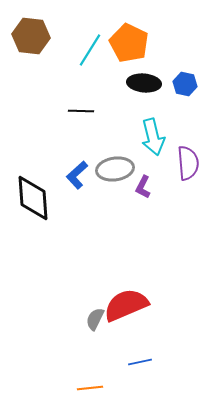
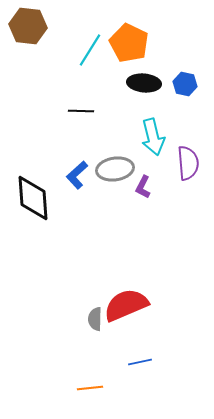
brown hexagon: moved 3 px left, 10 px up
gray semicircle: rotated 25 degrees counterclockwise
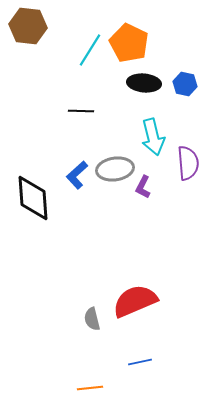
red semicircle: moved 9 px right, 4 px up
gray semicircle: moved 3 px left; rotated 15 degrees counterclockwise
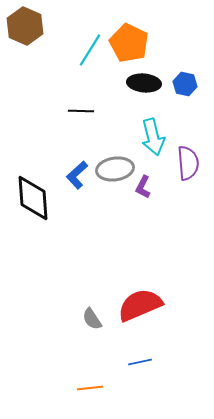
brown hexagon: moved 3 px left; rotated 18 degrees clockwise
red semicircle: moved 5 px right, 4 px down
gray semicircle: rotated 20 degrees counterclockwise
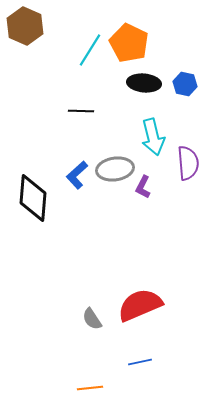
black diamond: rotated 9 degrees clockwise
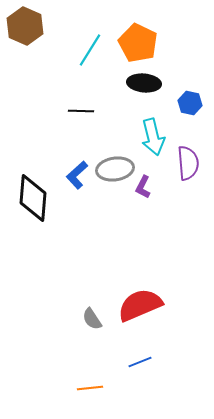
orange pentagon: moved 9 px right
blue hexagon: moved 5 px right, 19 px down
blue line: rotated 10 degrees counterclockwise
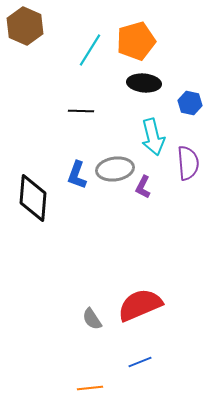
orange pentagon: moved 2 px left, 2 px up; rotated 30 degrees clockwise
blue L-shape: rotated 28 degrees counterclockwise
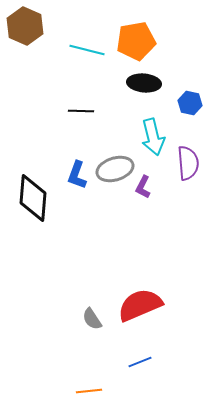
orange pentagon: rotated 6 degrees clockwise
cyan line: moved 3 px left; rotated 72 degrees clockwise
gray ellipse: rotated 9 degrees counterclockwise
orange line: moved 1 px left, 3 px down
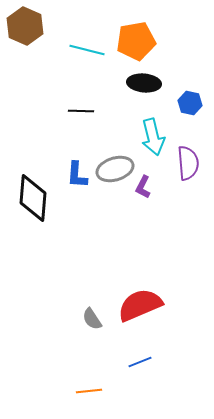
blue L-shape: rotated 16 degrees counterclockwise
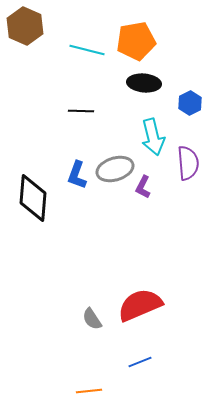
blue hexagon: rotated 20 degrees clockwise
blue L-shape: rotated 16 degrees clockwise
